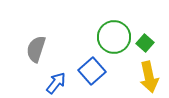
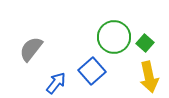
gray semicircle: moved 5 px left; rotated 20 degrees clockwise
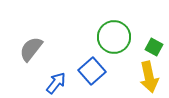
green square: moved 9 px right, 4 px down; rotated 12 degrees counterclockwise
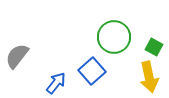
gray semicircle: moved 14 px left, 7 px down
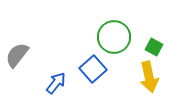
gray semicircle: moved 1 px up
blue square: moved 1 px right, 2 px up
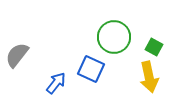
blue square: moved 2 px left; rotated 24 degrees counterclockwise
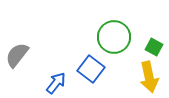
blue square: rotated 12 degrees clockwise
